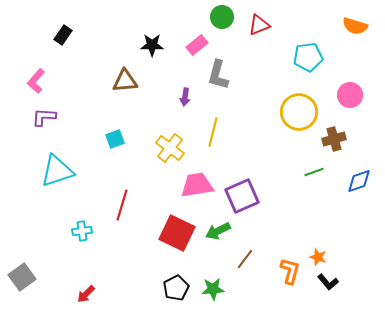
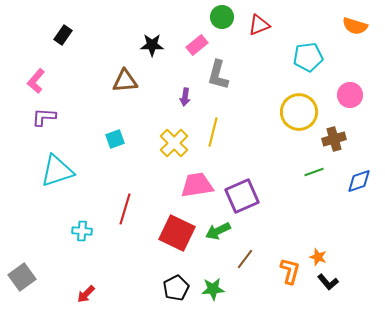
yellow cross: moved 4 px right, 5 px up; rotated 8 degrees clockwise
red line: moved 3 px right, 4 px down
cyan cross: rotated 12 degrees clockwise
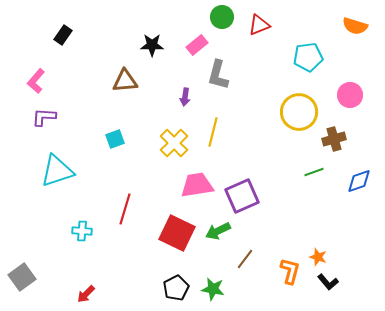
green star: rotated 15 degrees clockwise
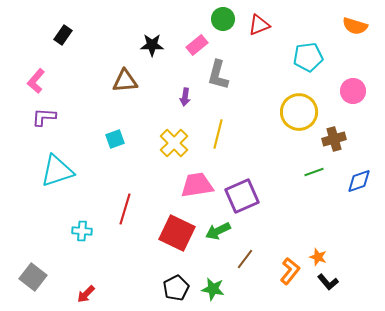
green circle: moved 1 px right, 2 px down
pink circle: moved 3 px right, 4 px up
yellow line: moved 5 px right, 2 px down
orange L-shape: rotated 24 degrees clockwise
gray square: moved 11 px right; rotated 16 degrees counterclockwise
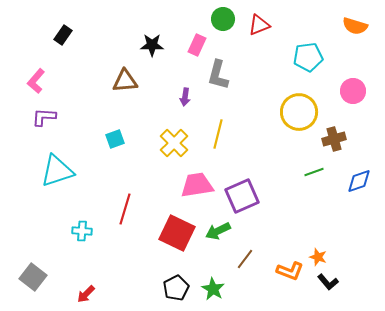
pink rectangle: rotated 25 degrees counterclockwise
orange L-shape: rotated 72 degrees clockwise
green star: rotated 20 degrees clockwise
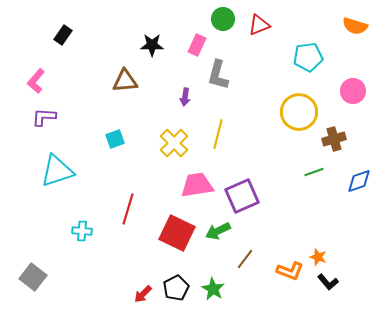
red line: moved 3 px right
red arrow: moved 57 px right
